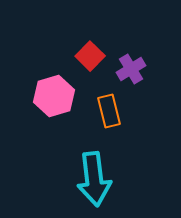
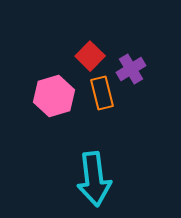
orange rectangle: moved 7 px left, 18 px up
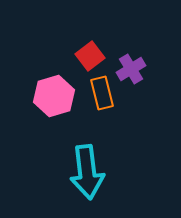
red square: rotated 8 degrees clockwise
cyan arrow: moved 7 px left, 7 px up
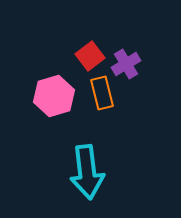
purple cross: moved 5 px left, 5 px up
